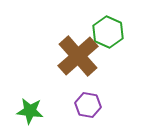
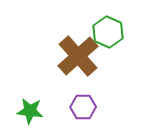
purple hexagon: moved 5 px left, 2 px down; rotated 10 degrees counterclockwise
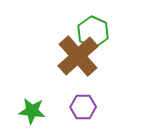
green hexagon: moved 15 px left
green star: moved 2 px right
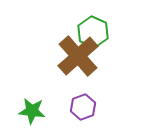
purple hexagon: rotated 20 degrees counterclockwise
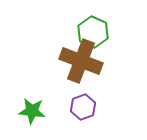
brown cross: moved 3 px right, 5 px down; rotated 27 degrees counterclockwise
